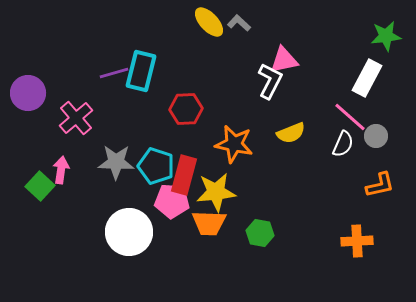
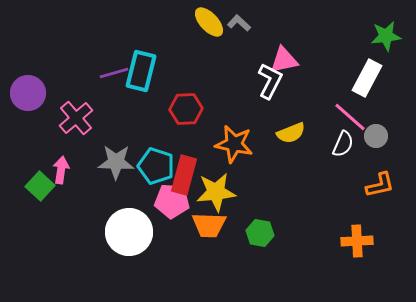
orange trapezoid: moved 2 px down
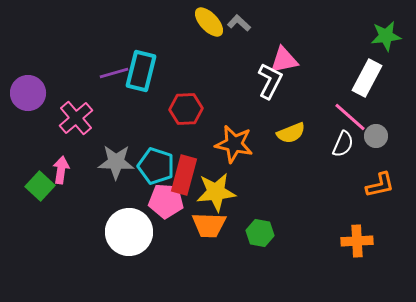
pink pentagon: moved 6 px left
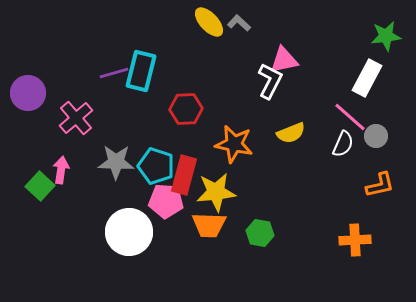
orange cross: moved 2 px left, 1 px up
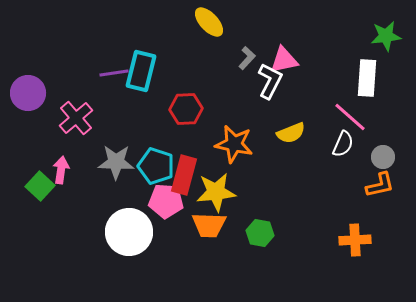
gray L-shape: moved 8 px right, 35 px down; rotated 90 degrees clockwise
purple line: rotated 8 degrees clockwise
white rectangle: rotated 24 degrees counterclockwise
gray circle: moved 7 px right, 21 px down
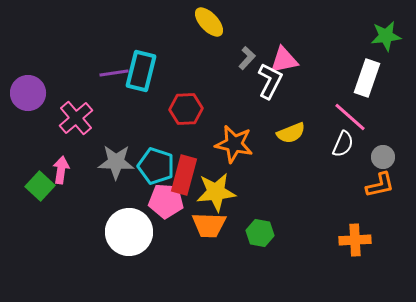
white rectangle: rotated 15 degrees clockwise
